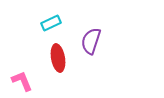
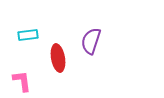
cyan rectangle: moved 23 px left, 12 px down; rotated 18 degrees clockwise
pink L-shape: rotated 15 degrees clockwise
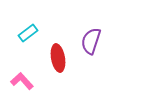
cyan rectangle: moved 2 px up; rotated 30 degrees counterclockwise
pink L-shape: rotated 35 degrees counterclockwise
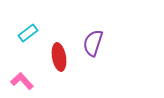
purple semicircle: moved 2 px right, 2 px down
red ellipse: moved 1 px right, 1 px up
